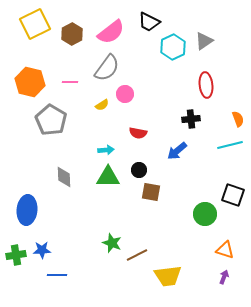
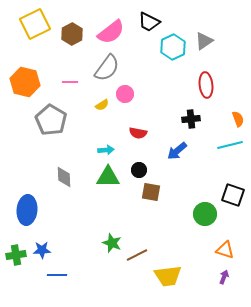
orange hexagon: moved 5 px left
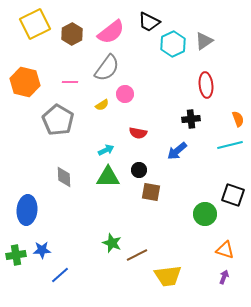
cyan hexagon: moved 3 px up
gray pentagon: moved 7 px right
cyan arrow: rotated 21 degrees counterclockwise
blue line: moved 3 px right; rotated 42 degrees counterclockwise
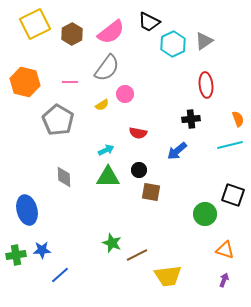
blue ellipse: rotated 20 degrees counterclockwise
purple arrow: moved 3 px down
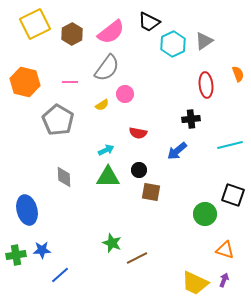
orange semicircle: moved 45 px up
brown line: moved 3 px down
yellow trapezoid: moved 27 px right, 7 px down; rotated 32 degrees clockwise
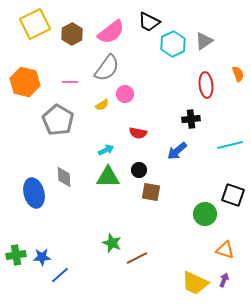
blue ellipse: moved 7 px right, 17 px up
blue star: moved 7 px down
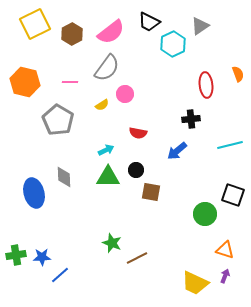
gray triangle: moved 4 px left, 15 px up
black circle: moved 3 px left
purple arrow: moved 1 px right, 4 px up
